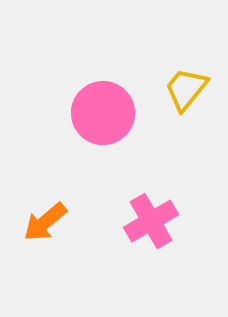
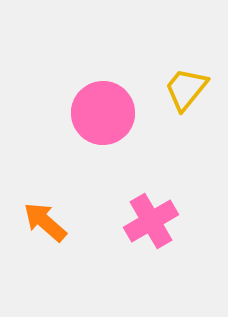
orange arrow: rotated 81 degrees clockwise
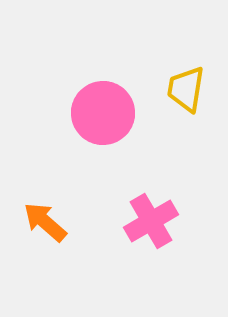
yellow trapezoid: rotated 30 degrees counterclockwise
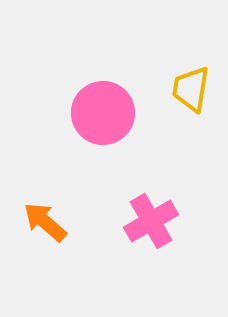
yellow trapezoid: moved 5 px right
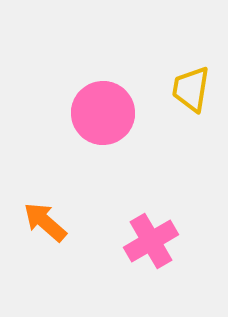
pink cross: moved 20 px down
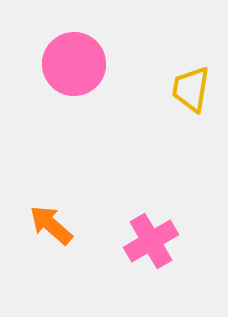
pink circle: moved 29 px left, 49 px up
orange arrow: moved 6 px right, 3 px down
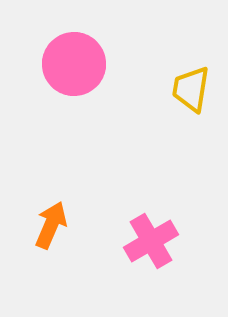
orange arrow: rotated 72 degrees clockwise
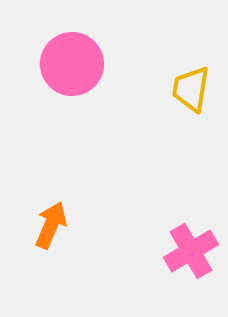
pink circle: moved 2 px left
pink cross: moved 40 px right, 10 px down
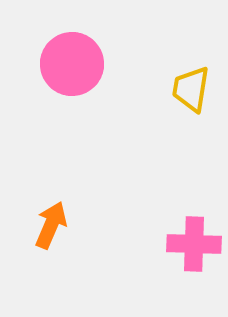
pink cross: moved 3 px right, 7 px up; rotated 32 degrees clockwise
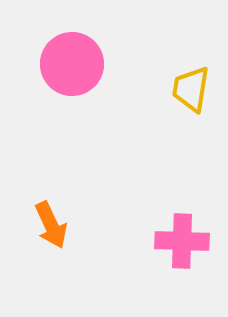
orange arrow: rotated 132 degrees clockwise
pink cross: moved 12 px left, 3 px up
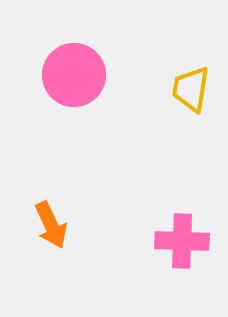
pink circle: moved 2 px right, 11 px down
